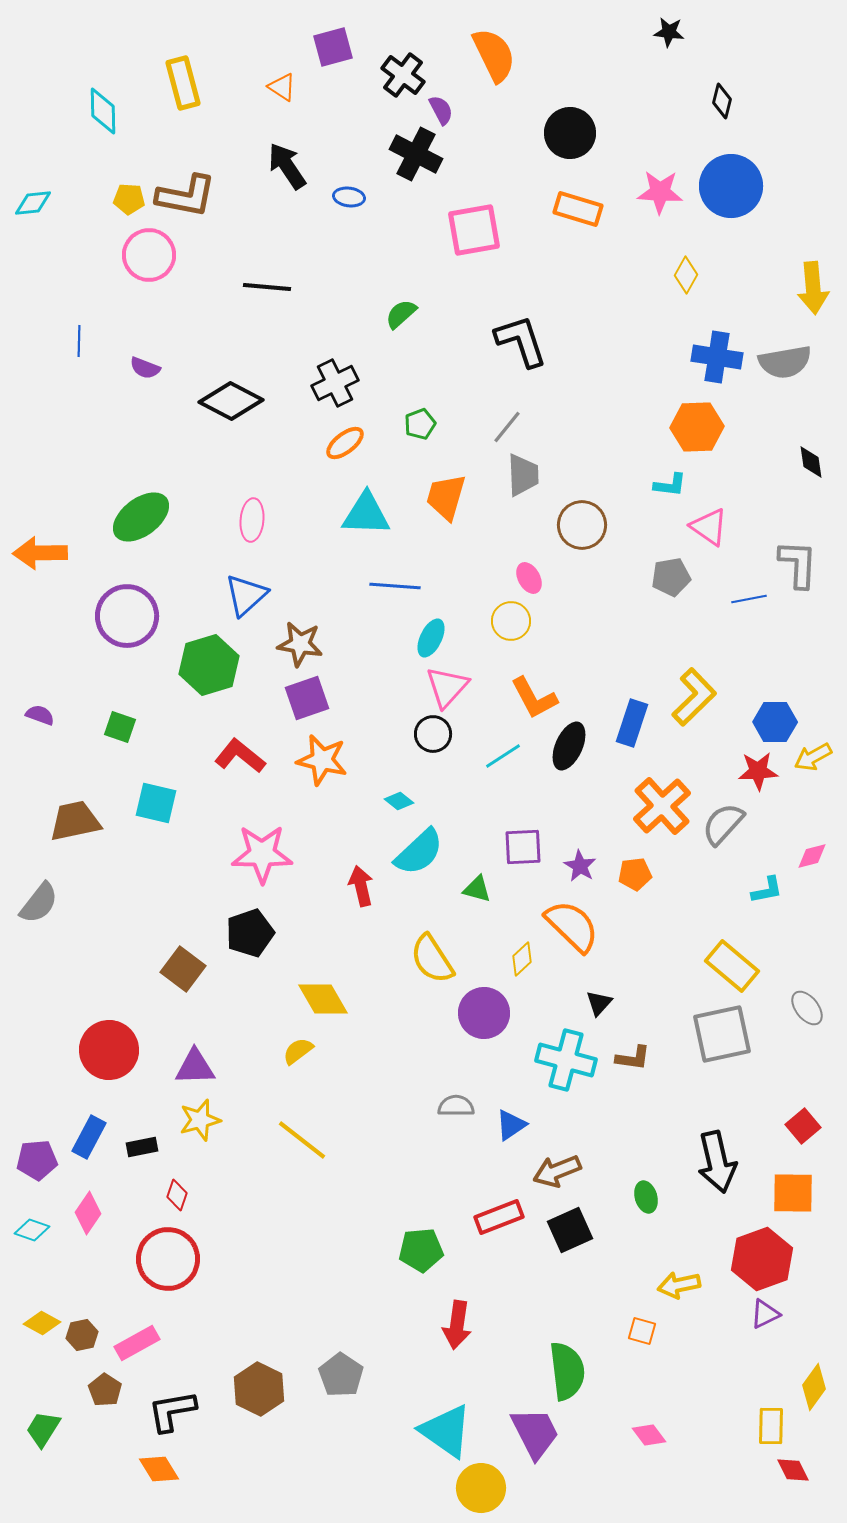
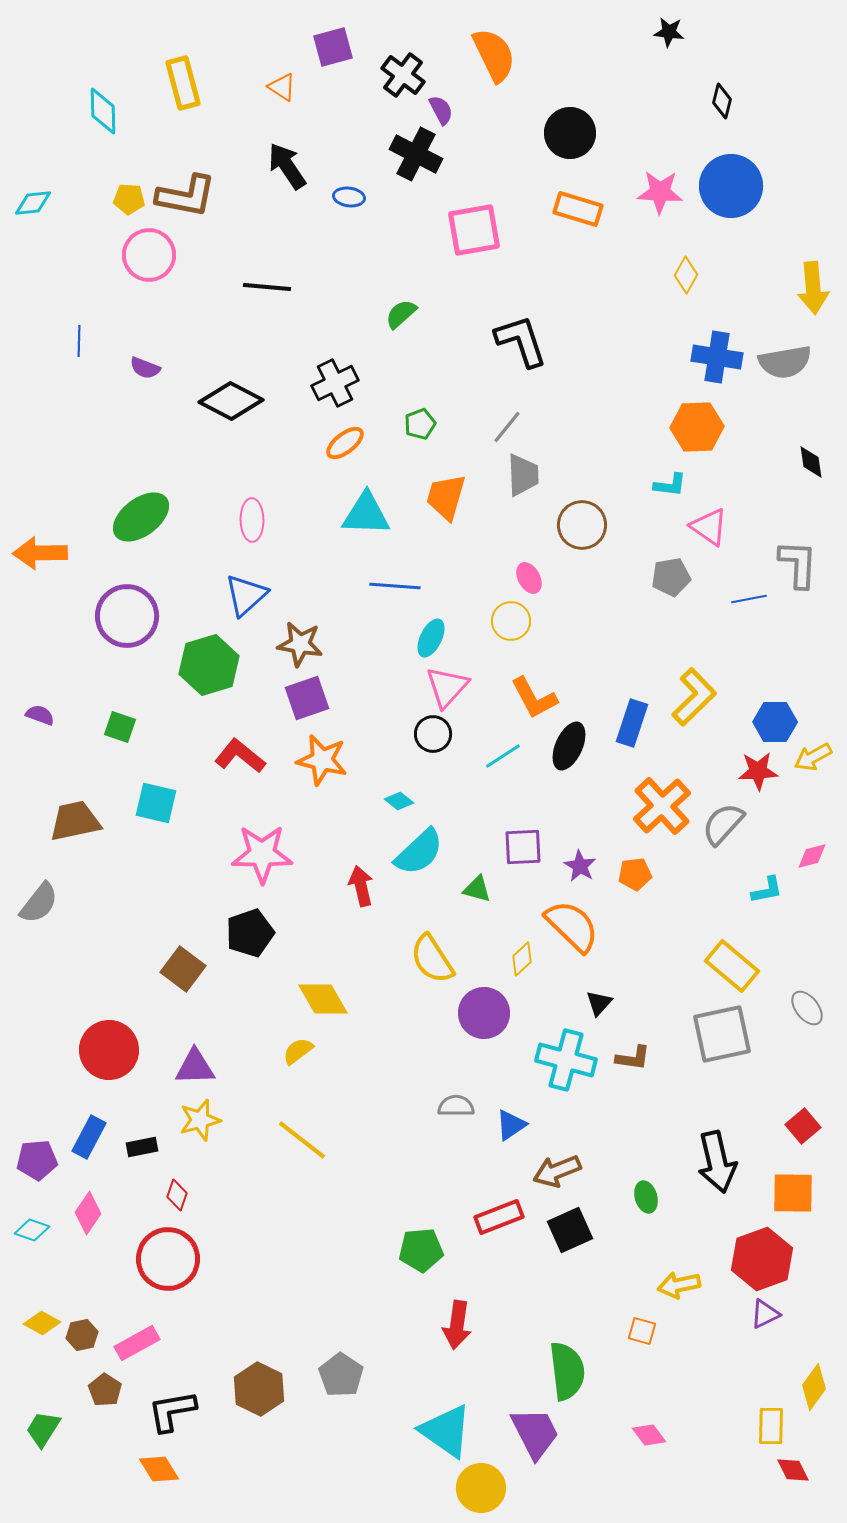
pink ellipse at (252, 520): rotated 6 degrees counterclockwise
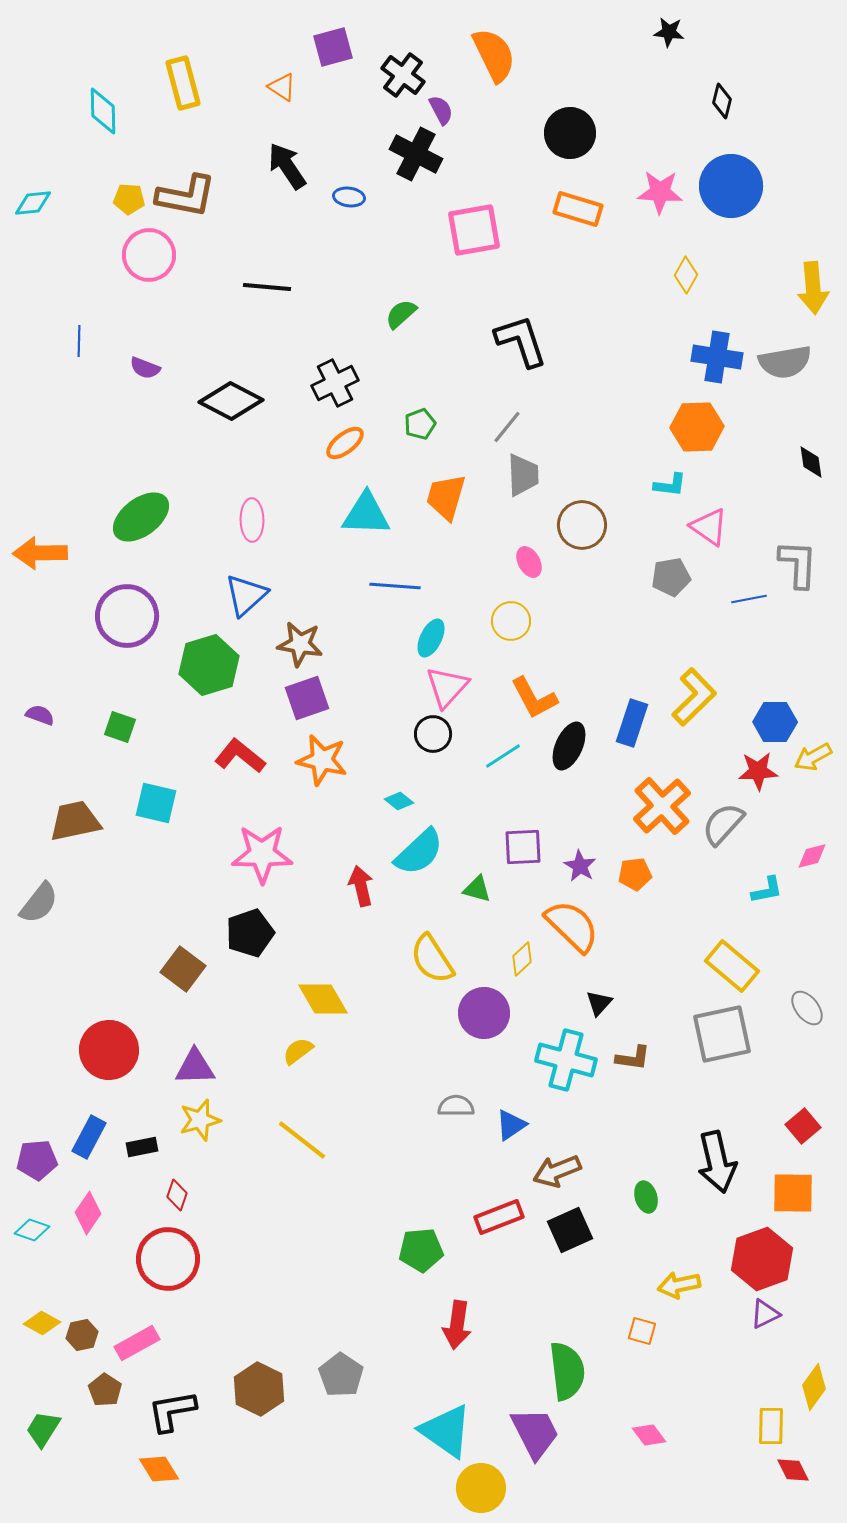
pink ellipse at (529, 578): moved 16 px up
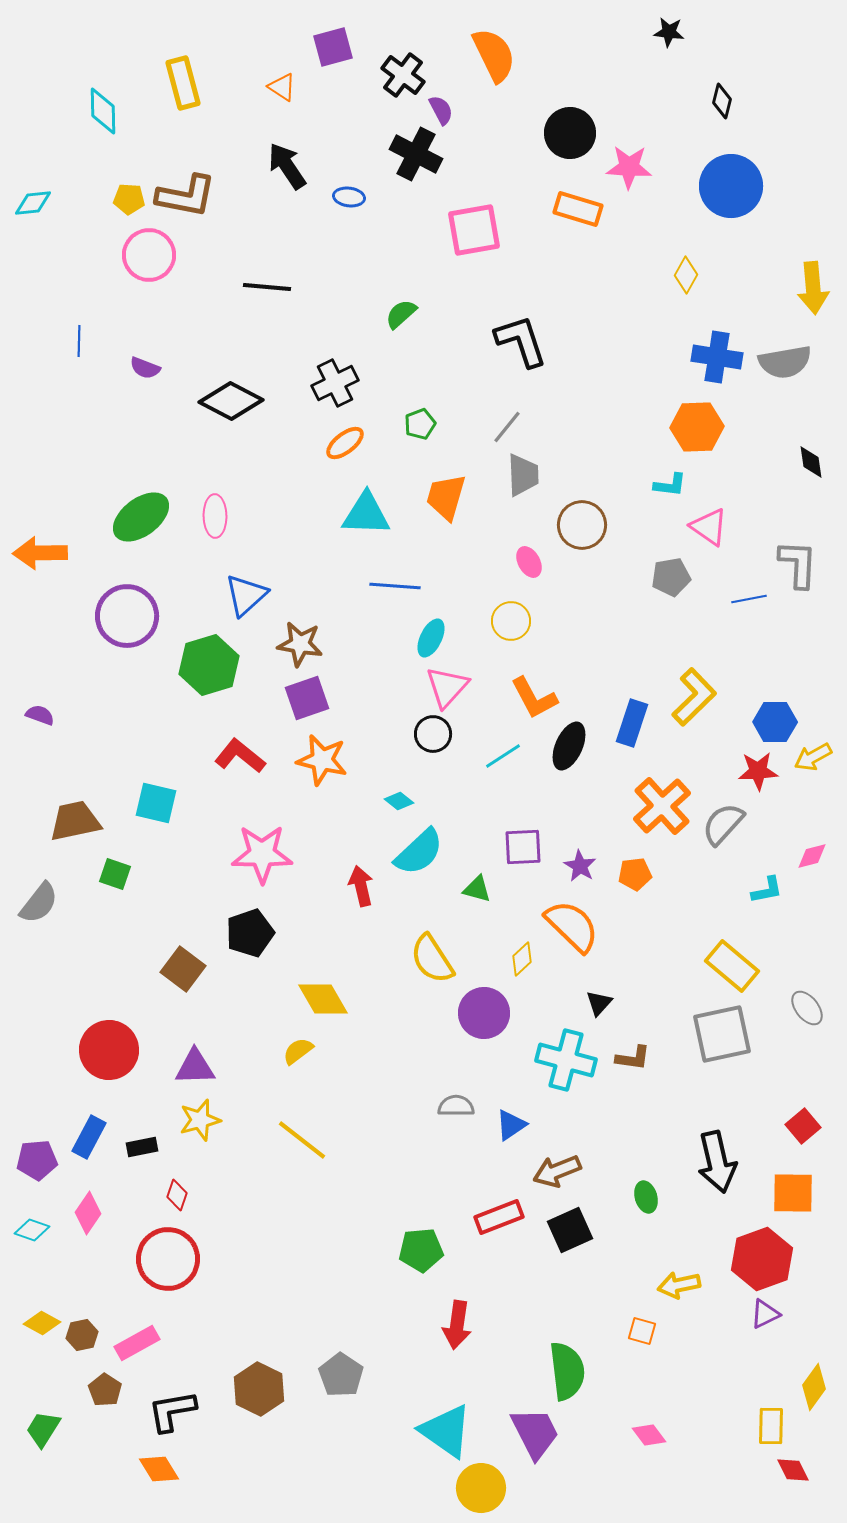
pink star at (660, 192): moved 31 px left, 25 px up
pink ellipse at (252, 520): moved 37 px left, 4 px up
green square at (120, 727): moved 5 px left, 147 px down
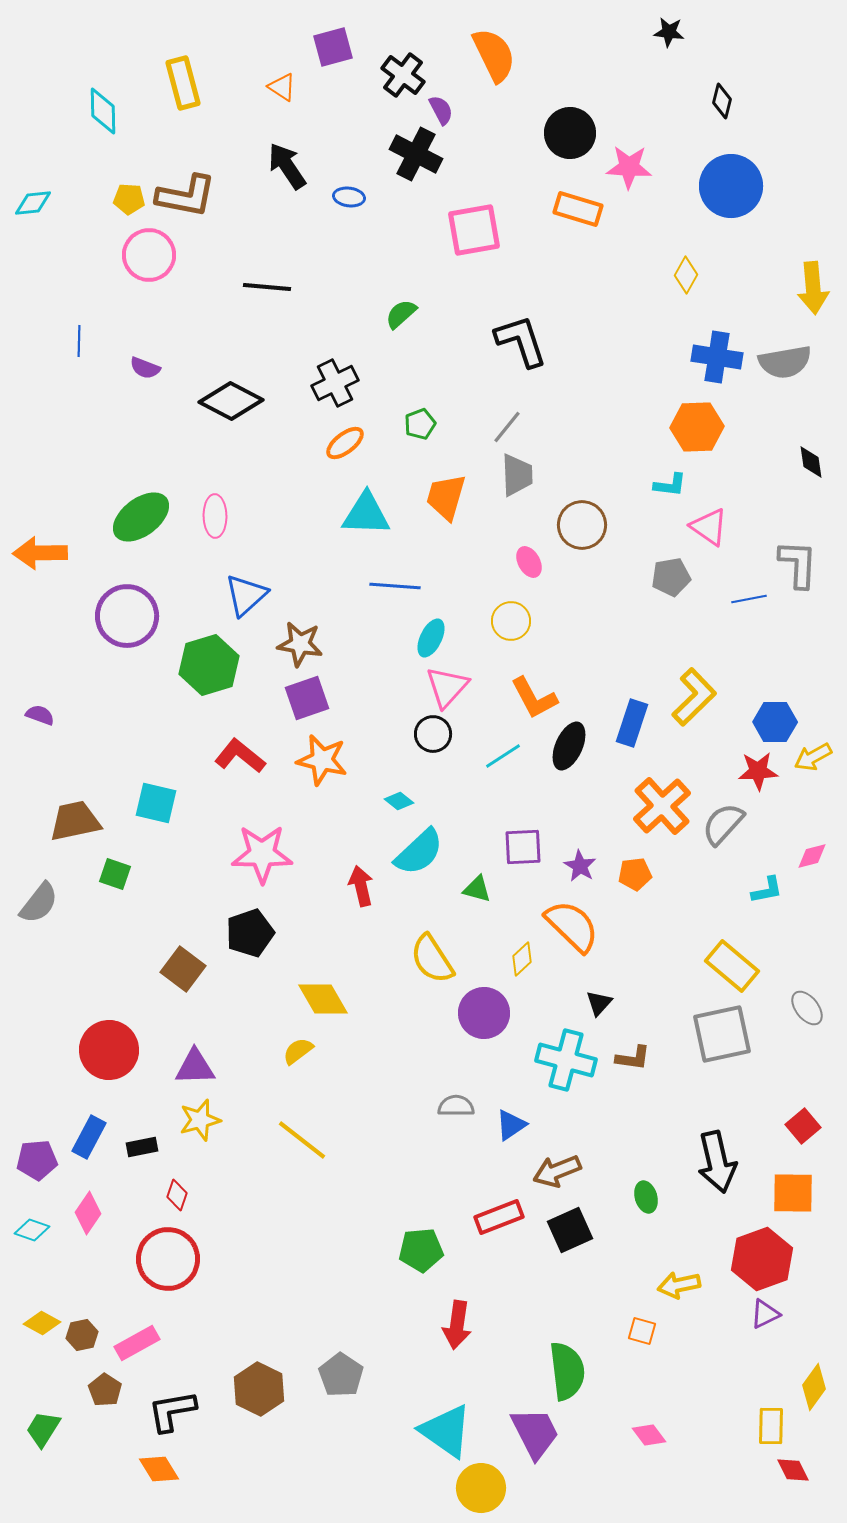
gray trapezoid at (523, 475): moved 6 px left
